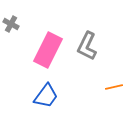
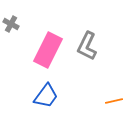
orange line: moved 14 px down
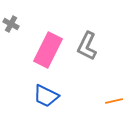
blue trapezoid: rotated 80 degrees clockwise
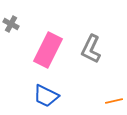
gray L-shape: moved 4 px right, 3 px down
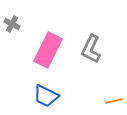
gray cross: moved 1 px right
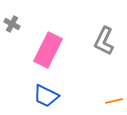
gray L-shape: moved 13 px right, 8 px up
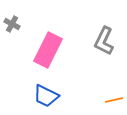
orange line: moved 1 px up
